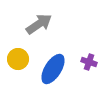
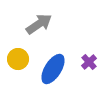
purple cross: rotated 28 degrees clockwise
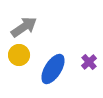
gray arrow: moved 15 px left, 3 px down
yellow circle: moved 1 px right, 4 px up
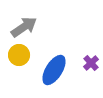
purple cross: moved 2 px right, 1 px down
blue ellipse: moved 1 px right, 1 px down
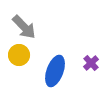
gray arrow: rotated 80 degrees clockwise
blue ellipse: moved 1 px right, 1 px down; rotated 12 degrees counterclockwise
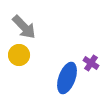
purple cross: rotated 14 degrees counterclockwise
blue ellipse: moved 12 px right, 7 px down
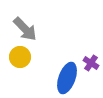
gray arrow: moved 1 px right, 2 px down
yellow circle: moved 1 px right, 2 px down
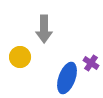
gray arrow: moved 19 px right; rotated 44 degrees clockwise
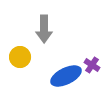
purple cross: moved 1 px right, 2 px down
blue ellipse: moved 1 px left, 2 px up; rotated 44 degrees clockwise
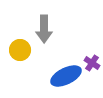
yellow circle: moved 7 px up
purple cross: moved 2 px up
